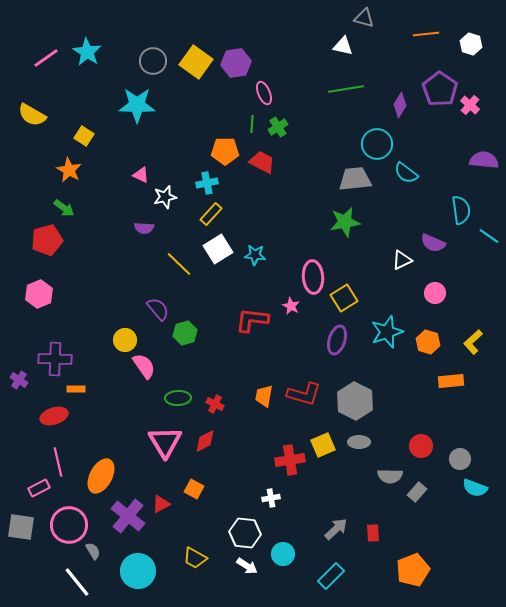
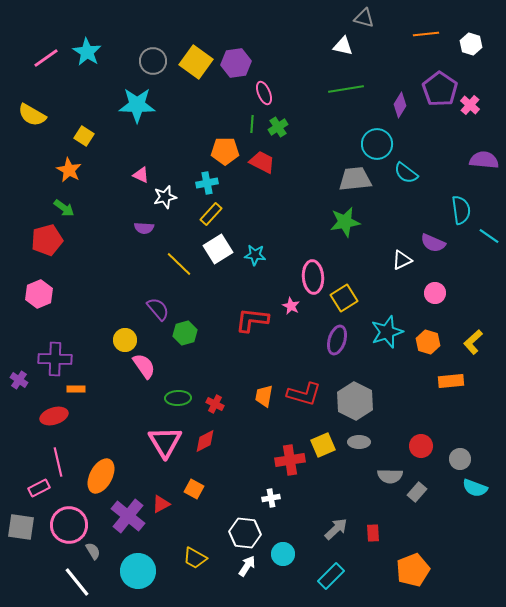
white arrow at (247, 566): rotated 90 degrees counterclockwise
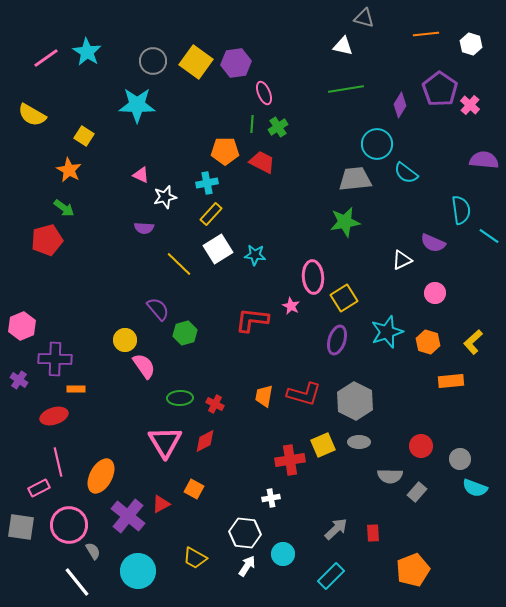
pink hexagon at (39, 294): moved 17 px left, 32 px down
green ellipse at (178, 398): moved 2 px right
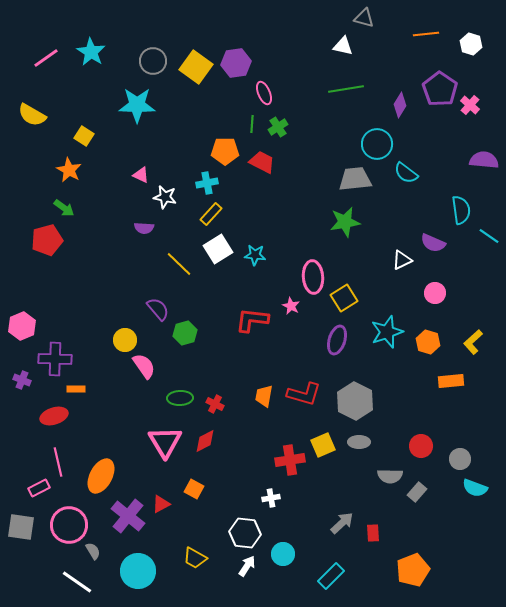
cyan star at (87, 52): moved 4 px right
yellow square at (196, 62): moved 5 px down
white star at (165, 197): rotated 25 degrees clockwise
purple cross at (19, 380): moved 3 px right; rotated 12 degrees counterclockwise
gray arrow at (336, 529): moved 6 px right, 6 px up
white line at (77, 582): rotated 16 degrees counterclockwise
